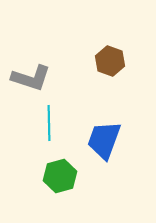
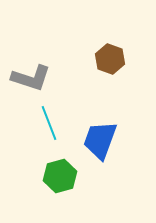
brown hexagon: moved 2 px up
cyan line: rotated 20 degrees counterclockwise
blue trapezoid: moved 4 px left
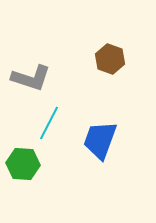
cyan line: rotated 48 degrees clockwise
green hexagon: moved 37 px left, 12 px up; rotated 20 degrees clockwise
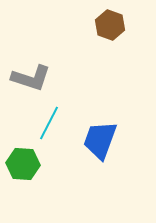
brown hexagon: moved 34 px up
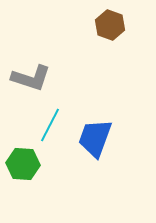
cyan line: moved 1 px right, 2 px down
blue trapezoid: moved 5 px left, 2 px up
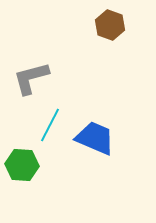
gray L-shape: rotated 147 degrees clockwise
blue trapezoid: rotated 93 degrees clockwise
green hexagon: moved 1 px left, 1 px down
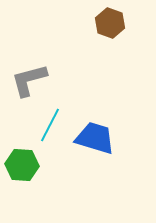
brown hexagon: moved 2 px up
gray L-shape: moved 2 px left, 2 px down
blue trapezoid: rotated 6 degrees counterclockwise
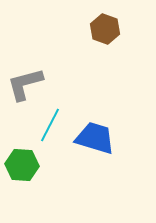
brown hexagon: moved 5 px left, 6 px down
gray L-shape: moved 4 px left, 4 px down
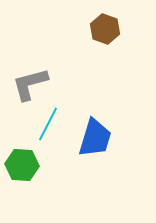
gray L-shape: moved 5 px right
cyan line: moved 2 px left, 1 px up
blue trapezoid: rotated 90 degrees clockwise
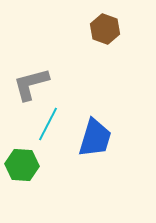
gray L-shape: moved 1 px right
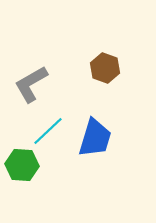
brown hexagon: moved 39 px down
gray L-shape: rotated 15 degrees counterclockwise
cyan line: moved 7 px down; rotated 20 degrees clockwise
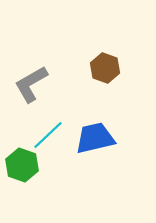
cyan line: moved 4 px down
blue trapezoid: rotated 120 degrees counterclockwise
green hexagon: rotated 16 degrees clockwise
